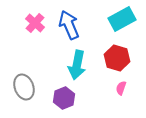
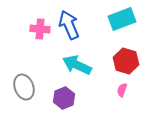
cyan rectangle: rotated 8 degrees clockwise
pink cross: moved 5 px right, 6 px down; rotated 36 degrees counterclockwise
red hexagon: moved 9 px right, 3 px down
cyan arrow: rotated 104 degrees clockwise
pink semicircle: moved 1 px right, 2 px down
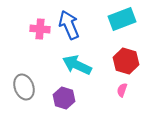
purple hexagon: rotated 20 degrees counterclockwise
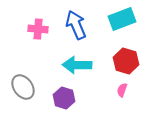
blue arrow: moved 7 px right
pink cross: moved 2 px left
cyan arrow: rotated 24 degrees counterclockwise
gray ellipse: moved 1 px left; rotated 15 degrees counterclockwise
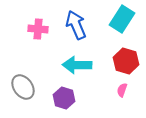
cyan rectangle: rotated 36 degrees counterclockwise
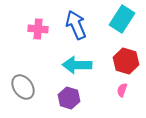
purple hexagon: moved 5 px right
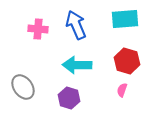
cyan rectangle: moved 3 px right; rotated 52 degrees clockwise
red hexagon: moved 1 px right
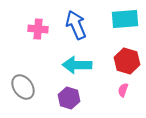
pink semicircle: moved 1 px right
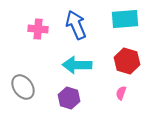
pink semicircle: moved 2 px left, 3 px down
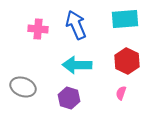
red hexagon: rotated 10 degrees clockwise
gray ellipse: rotated 35 degrees counterclockwise
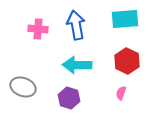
blue arrow: rotated 12 degrees clockwise
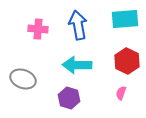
blue arrow: moved 2 px right
gray ellipse: moved 8 px up
